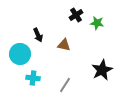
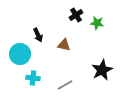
gray line: rotated 28 degrees clockwise
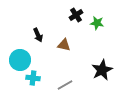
cyan circle: moved 6 px down
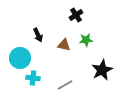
green star: moved 11 px left, 17 px down; rotated 16 degrees counterclockwise
cyan circle: moved 2 px up
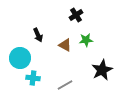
brown triangle: moved 1 px right; rotated 16 degrees clockwise
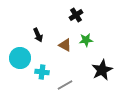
cyan cross: moved 9 px right, 6 px up
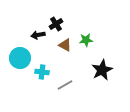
black cross: moved 20 px left, 9 px down
black arrow: rotated 104 degrees clockwise
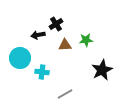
brown triangle: rotated 32 degrees counterclockwise
gray line: moved 9 px down
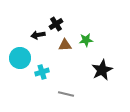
cyan cross: rotated 24 degrees counterclockwise
gray line: moved 1 px right; rotated 42 degrees clockwise
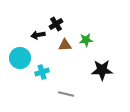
black star: rotated 25 degrees clockwise
